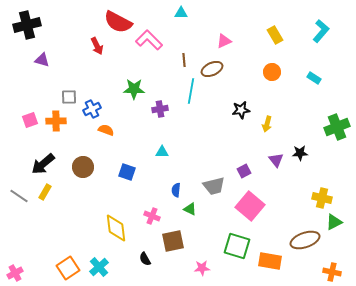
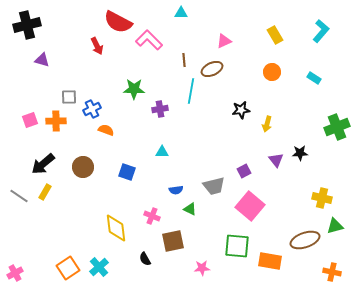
blue semicircle at (176, 190): rotated 104 degrees counterclockwise
green triangle at (334, 222): moved 1 px right, 4 px down; rotated 12 degrees clockwise
green square at (237, 246): rotated 12 degrees counterclockwise
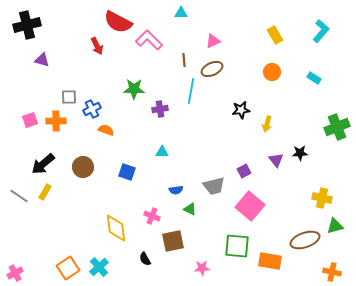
pink triangle at (224, 41): moved 11 px left
